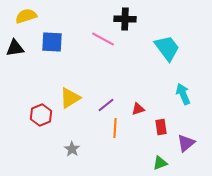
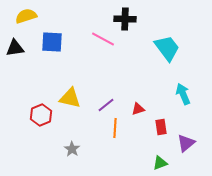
yellow triangle: rotated 45 degrees clockwise
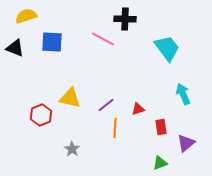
black triangle: rotated 30 degrees clockwise
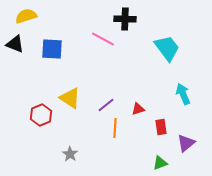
blue square: moved 7 px down
black triangle: moved 4 px up
yellow triangle: rotated 20 degrees clockwise
gray star: moved 2 px left, 5 px down
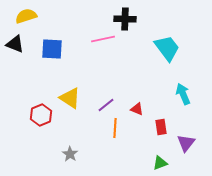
pink line: rotated 40 degrees counterclockwise
red triangle: moved 1 px left; rotated 40 degrees clockwise
purple triangle: rotated 12 degrees counterclockwise
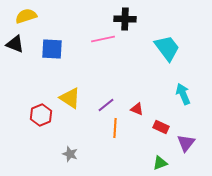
red rectangle: rotated 56 degrees counterclockwise
gray star: rotated 14 degrees counterclockwise
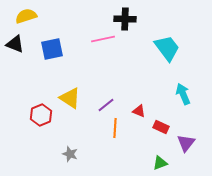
blue square: rotated 15 degrees counterclockwise
red triangle: moved 2 px right, 2 px down
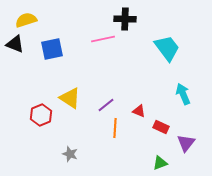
yellow semicircle: moved 4 px down
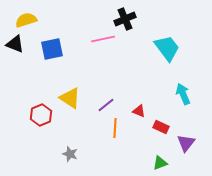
black cross: rotated 25 degrees counterclockwise
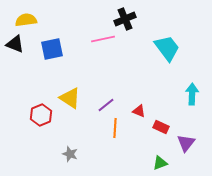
yellow semicircle: rotated 10 degrees clockwise
cyan arrow: moved 9 px right; rotated 25 degrees clockwise
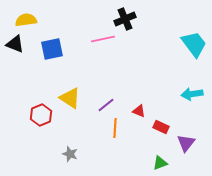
cyan trapezoid: moved 27 px right, 4 px up
cyan arrow: rotated 100 degrees counterclockwise
